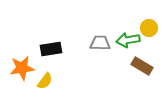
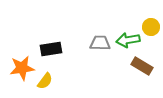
yellow circle: moved 2 px right, 1 px up
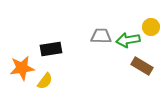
gray trapezoid: moved 1 px right, 7 px up
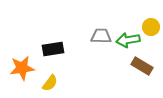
black rectangle: moved 2 px right
yellow semicircle: moved 5 px right, 2 px down
